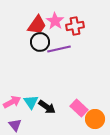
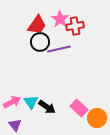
pink star: moved 5 px right, 2 px up
orange circle: moved 2 px right, 1 px up
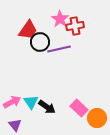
red trapezoid: moved 9 px left, 5 px down
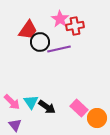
pink arrow: rotated 72 degrees clockwise
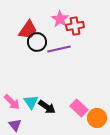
black circle: moved 3 px left
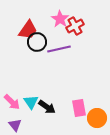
red cross: rotated 18 degrees counterclockwise
pink rectangle: rotated 36 degrees clockwise
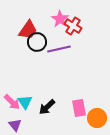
red cross: moved 2 px left; rotated 30 degrees counterclockwise
cyan triangle: moved 6 px left
black arrow: rotated 102 degrees clockwise
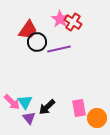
red cross: moved 4 px up
purple triangle: moved 14 px right, 7 px up
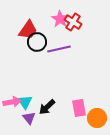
pink arrow: rotated 54 degrees counterclockwise
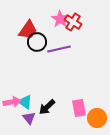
cyan triangle: rotated 21 degrees counterclockwise
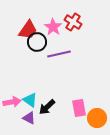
pink star: moved 7 px left, 8 px down
purple line: moved 5 px down
cyan triangle: moved 5 px right, 2 px up
purple triangle: rotated 24 degrees counterclockwise
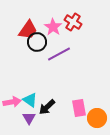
purple line: rotated 15 degrees counterclockwise
purple triangle: rotated 32 degrees clockwise
